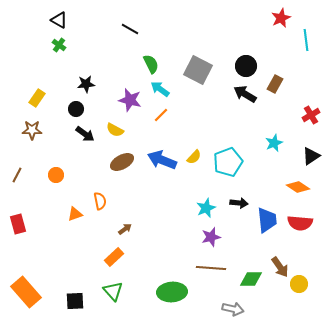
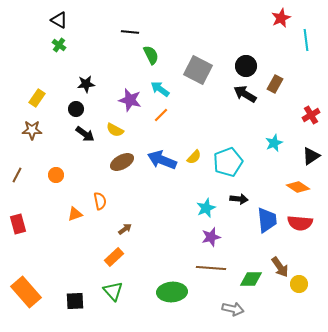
black line at (130, 29): moved 3 px down; rotated 24 degrees counterclockwise
green semicircle at (151, 64): moved 9 px up
black arrow at (239, 203): moved 4 px up
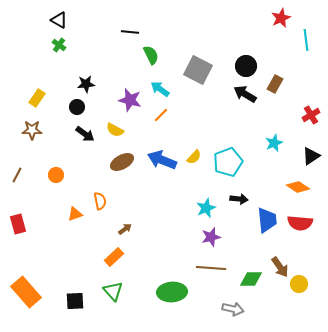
black circle at (76, 109): moved 1 px right, 2 px up
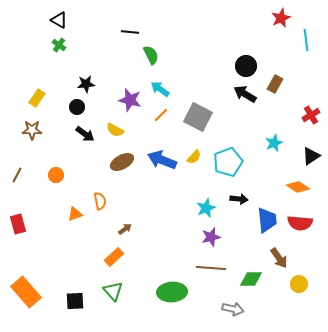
gray square at (198, 70): moved 47 px down
brown arrow at (280, 267): moved 1 px left, 9 px up
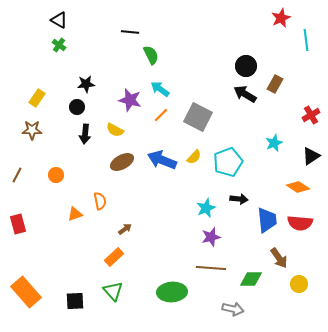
black arrow at (85, 134): rotated 60 degrees clockwise
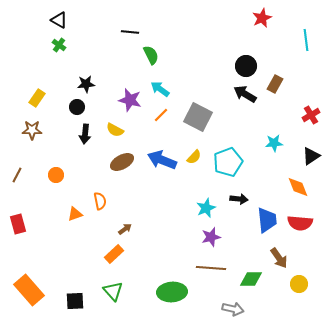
red star at (281, 18): moved 19 px left
cyan star at (274, 143): rotated 18 degrees clockwise
orange diamond at (298, 187): rotated 35 degrees clockwise
orange rectangle at (114, 257): moved 3 px up
orange rectangle at (26, 292): moved 3 px right, 2 px up
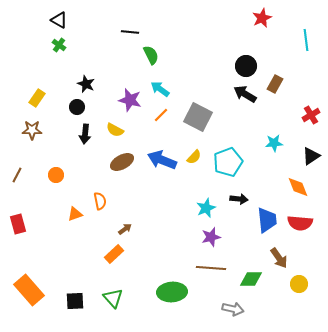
black star at (86, 84): rotated 30 degrees clockwise
green triangle at (113, 291): moved 7 px down
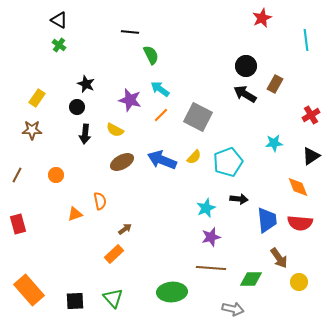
yellow circle at (299, 284): moved 2 px up
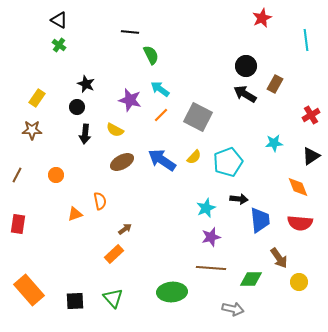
blue arrow at (162, 160): rotated 12 degrees clockwise
blue trapezoid at (267, 220): moved 7 px left
red rectangle at (18, 224): rotated 24 degrees clockwise
